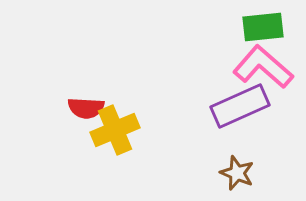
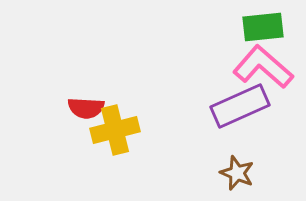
yellow cross: rotated 9 degrees clockwise
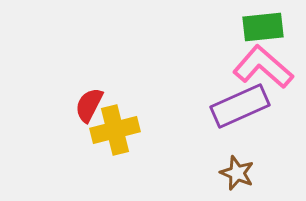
red semicircle: moved 3 px right, 3 px up; rotated 114 degrees clockwise
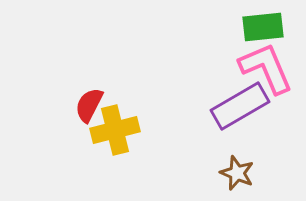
pink L-shape: moved 3 px right, 1 px down; rotated 26 degrees clockwise
purple rectangle: rotated 6 degrees counterclockwise
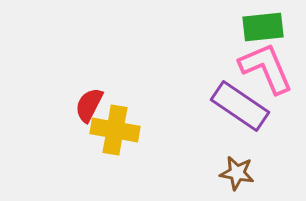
purple rectangle: rotated 64 degrees clockwise
yellow cross: rotated 24 degrees clockwise
brown star: rotated 12 degrees counterclockwise
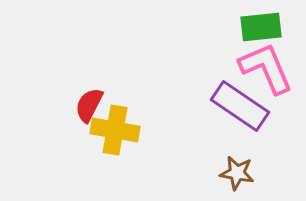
green rectangle: moved 2 px left
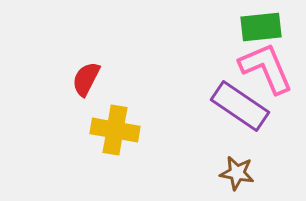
red semicircle: moved 3 px left, 26 px up
